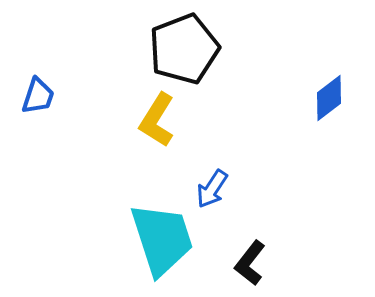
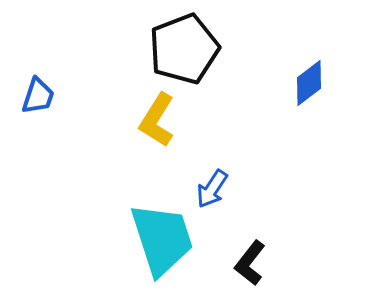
blue diamond: moved 20 px left, 15 px up
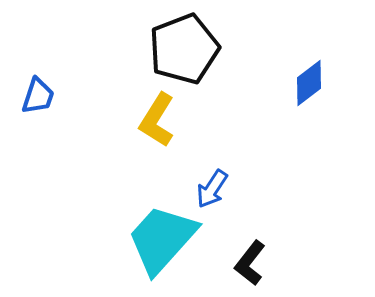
cyan trapezoid: rotated 120 degrees counterclockwise
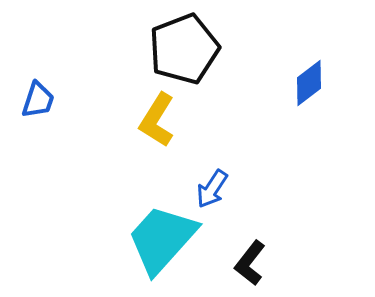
blue trapezoid: moved 4 px down
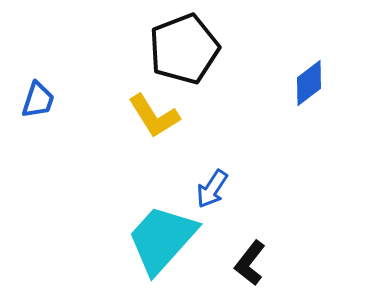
yellow L-shape: moved 3 px left, 4 px up; rotated 64 degrees counterclockwise
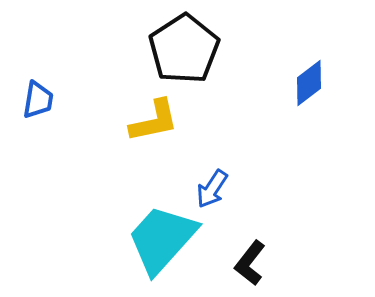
black pentagon: rotated 12 degrees counterclockwise
blue trapezoid: rotated 9 degrees counterclockwise
yellow L-shape: moved 5 px down; rotated 70 degrees counterclockwise
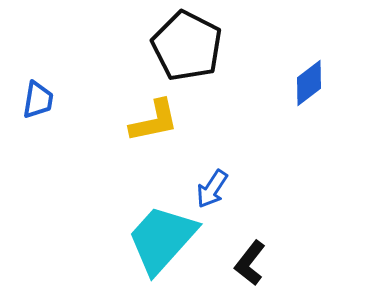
black pentagon: moved 3 px right, 3 px up; rotated 12 degrees counterclockwise
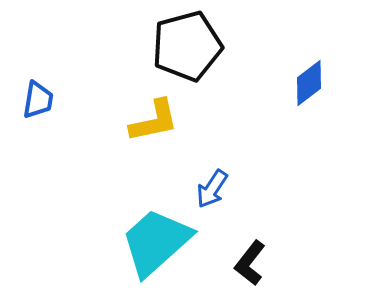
black pentagon: rotated 30 degrees clockwise
cyan trapezoid: moved 6 px left, 3 px down; rotated 6 degrees clockwise
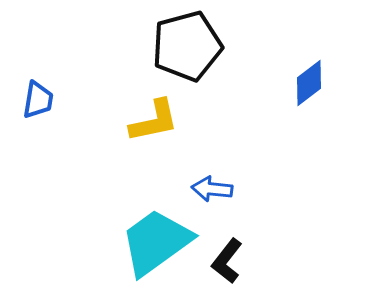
blue arrow: rotated 63 degrees clockwise
cyan trapezoid: rotated 6 degrees clockwise
black L-shape: moved 23 px left, 2 px up
